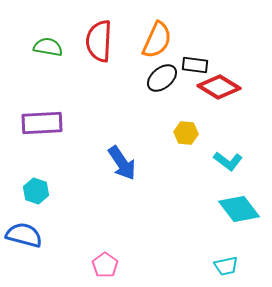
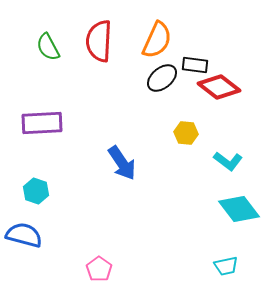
green semicircle: rotated 128 degrees counterclockwise
red diamond: rotated 6 degrees clockwise
pink pentagon: moved 6 px left, 4 px down
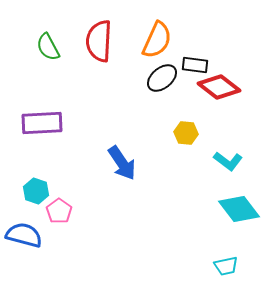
pink pentagon: moved 40 px left, 58 px up
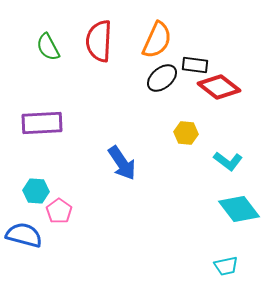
cyan hexagon: rotated 15 degrees counterclockwise
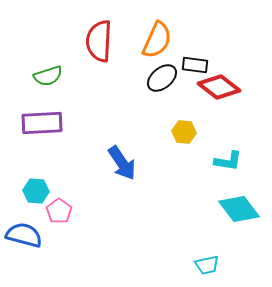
green semicircle: moved 29 px down; rotated 80 degrees counterclockwise
yellow hexagon: moved 2 px left, 1 px up
cyan L-shape: rotated 28 degrees counterclockwise
cyan trapezoid: moved 19 px left, 1 px up
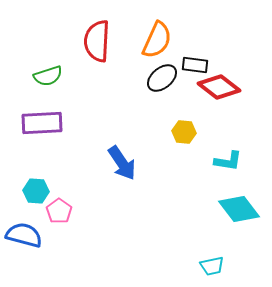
red semicircle: moved 2 px left
cyan trapezoid: moved 5 px right, 1 px down
